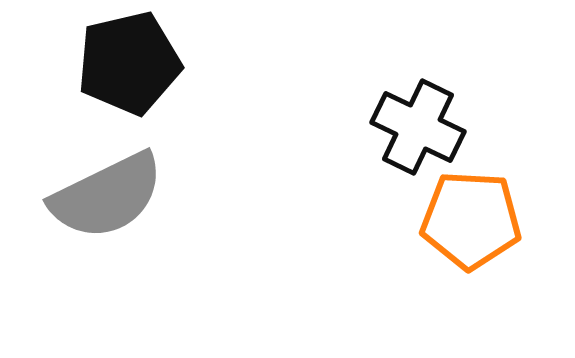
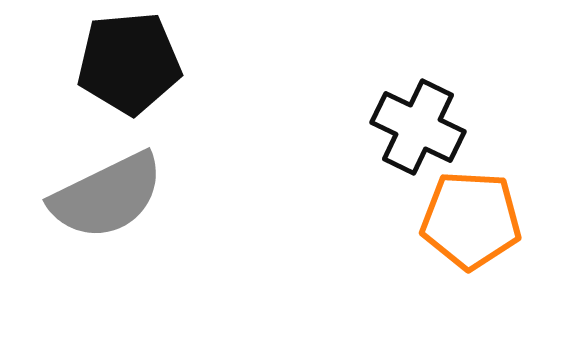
black pentagon: rotated 8 degrees clockwise
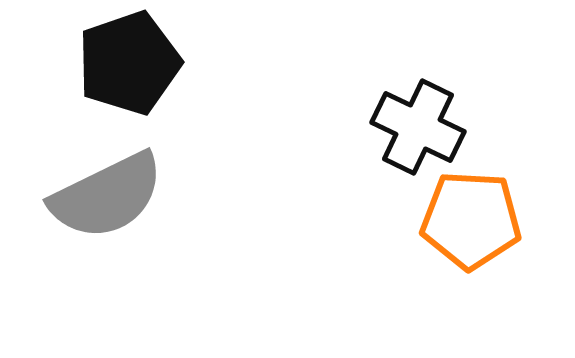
black pentagon: rotated 14 degrees counterclockwise
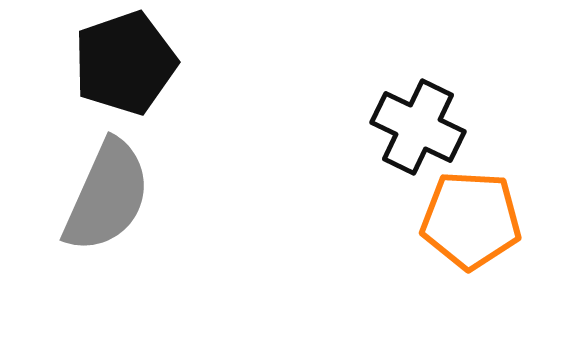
black pentagon: moved 4 px left
gray semicircle: rotated 40 degrees counterclockwise
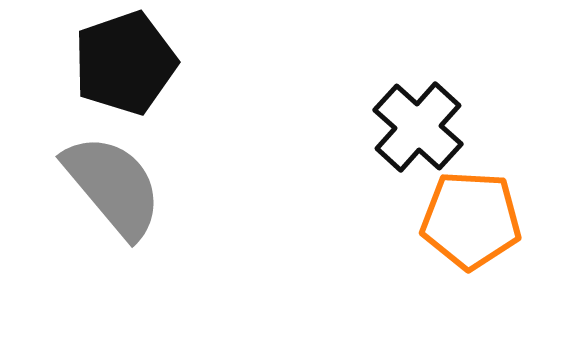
black cross: rotated 16 degrees clockwise
gray semicircle: moved 6 px right, 10 px up; rotated 64 degrees counterclockwise
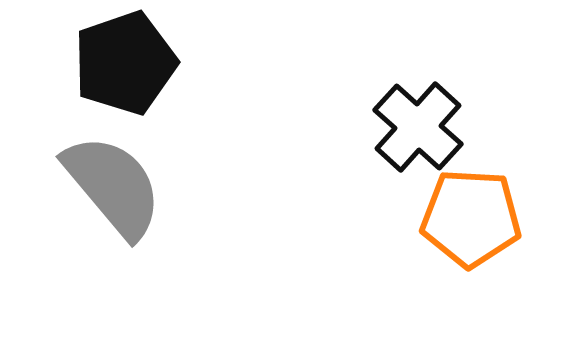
orange pentagon: moved 2 px up
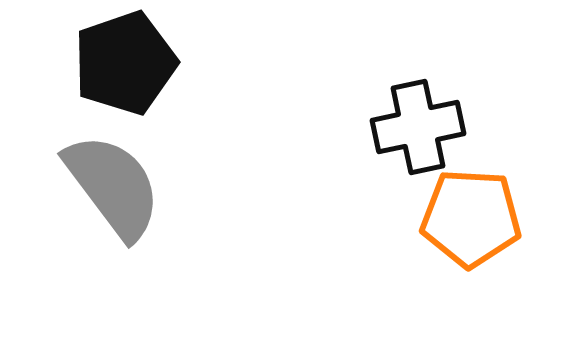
black cross: rotated 36 degrees clockwise
gray semicircle: rotated 3 degrees clockwise
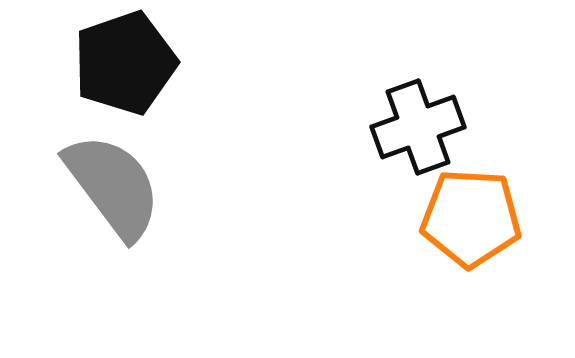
black cross: rotated 8 degrees counterclockwise
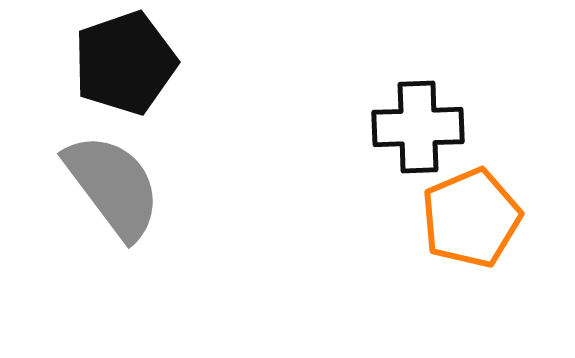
black cross: rotated 18 degrees clockwise
orange pentagon: rotated 26 degrees counterclockwise
